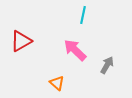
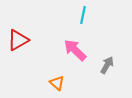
red triangle: moved 3 px left, 1 px up
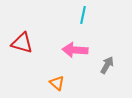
red triangle: moved 4 px right, 3 px down; rotated 45 degrees clockwise
pink arrow: rotated 40 degrees counterclockwise
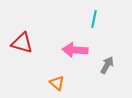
cyan line: moved 11 px right, 4 px down
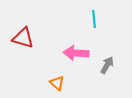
cyan line: rotated 18 degrees counterclockwise
red triangle: moved 1 px right, 5 px up
pink arrow: moved 1 px right, 3 px down
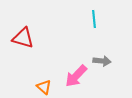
pink arrow: moved 23 px down; rotated 50 degrees counterclockwise
gray arrow: moved 5 px left, 4 px up; rotated 66 degrees clockwise
orange triangle: moved 13 px left, 4 px down
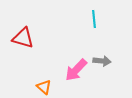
pink arrow: moved 6 px up
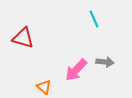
cyan line: rotated 18 degrees counterclockwise
gray arrow: moved 3 px right, 1 px down
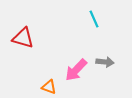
orange triangle: moved 5 px right; rotated 21 degrees counterclockwise
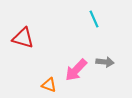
orange triangle: moved 2 px up
